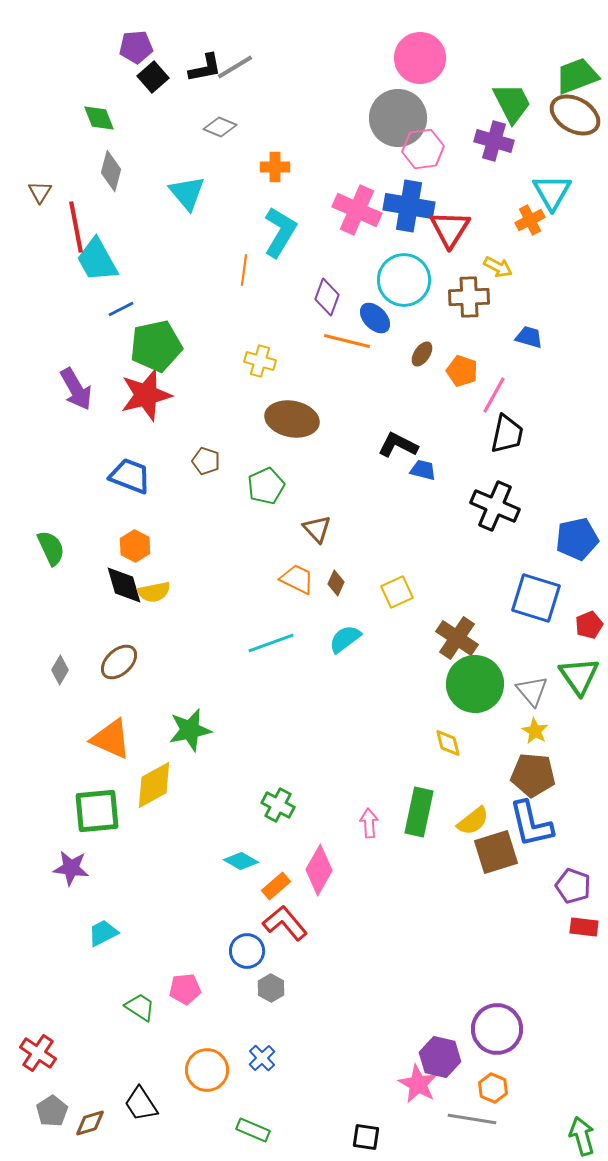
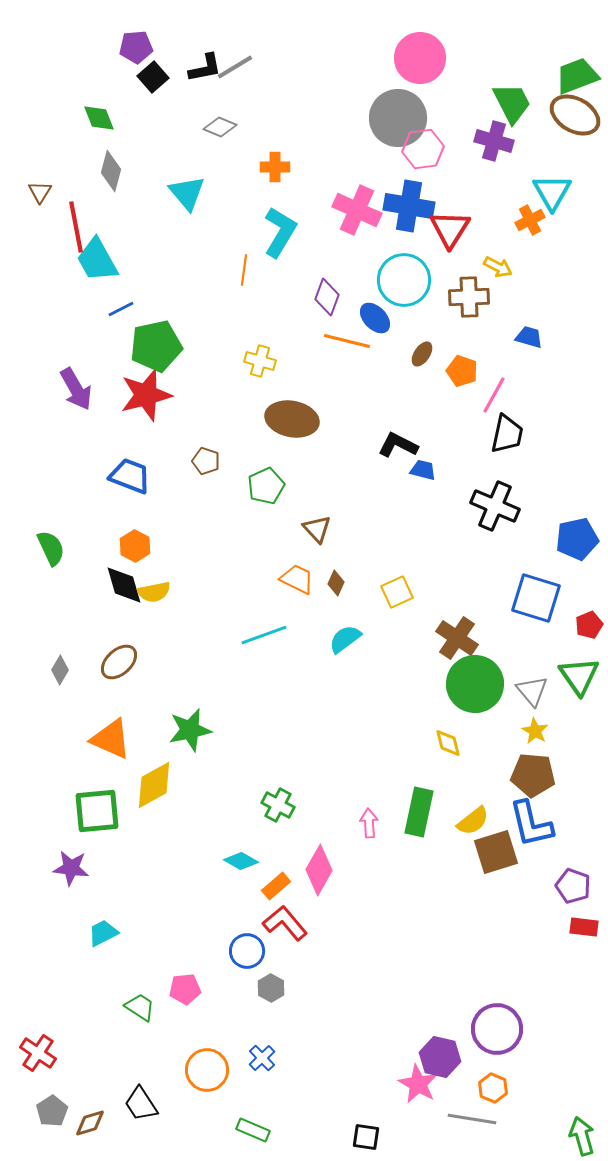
cyan line at (271, 643): moved 7 px left, 8 px up
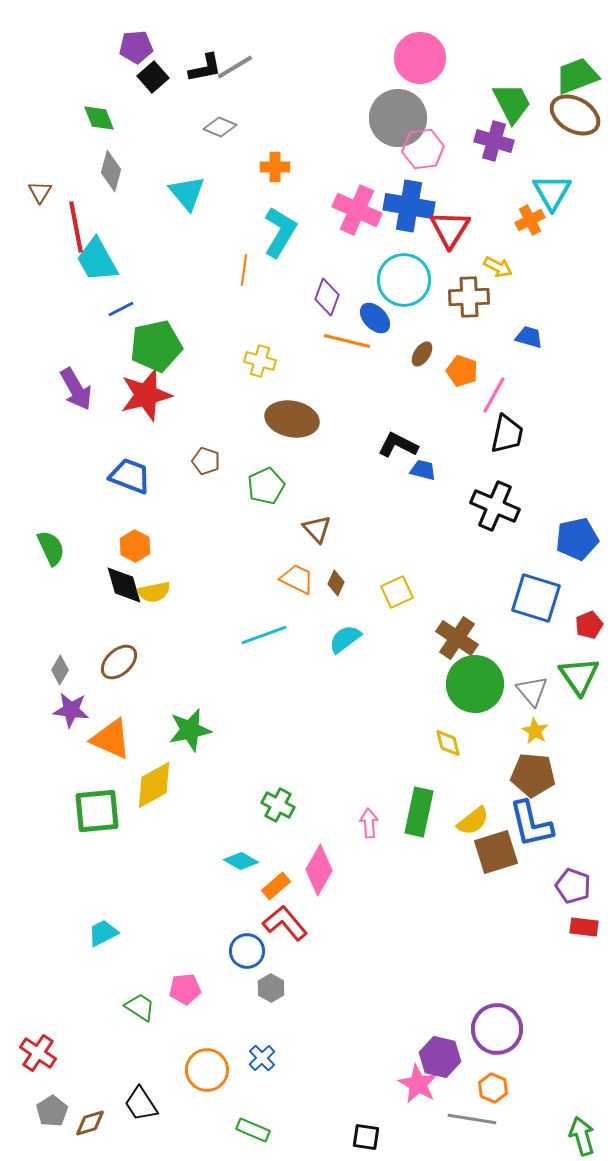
purple star at (71, 868): moved 158 px up
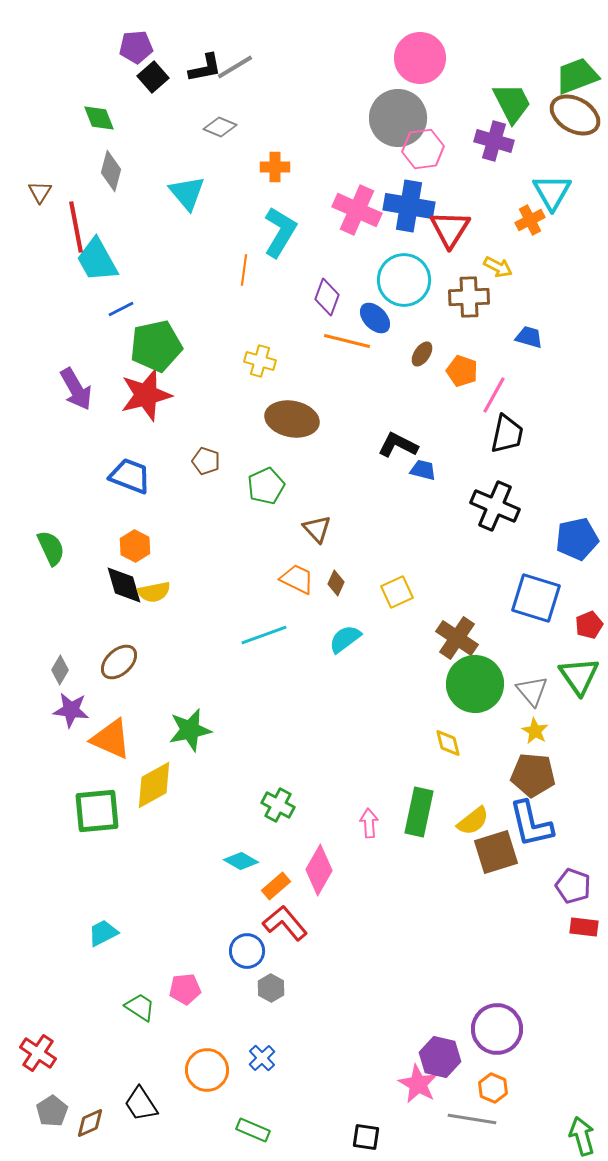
brown diamond at (90, 1123): rotated 8 degrees counterclockwise
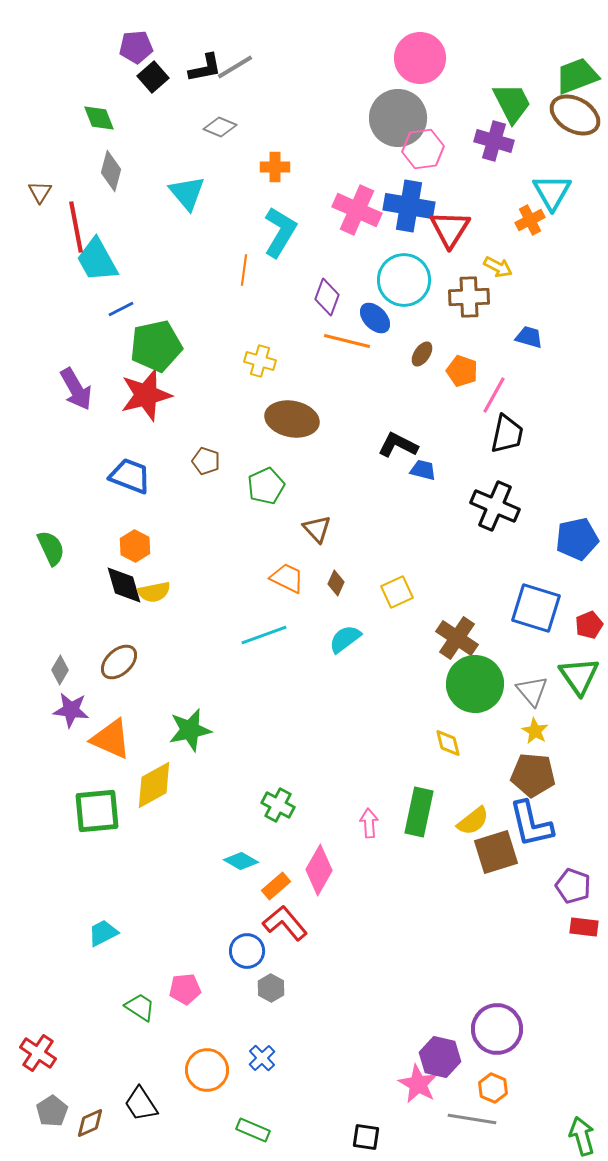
orange trapezoid at (297, 579): moved 10 px left, 1 px up
blue square at (536, 598): moved 10 px down
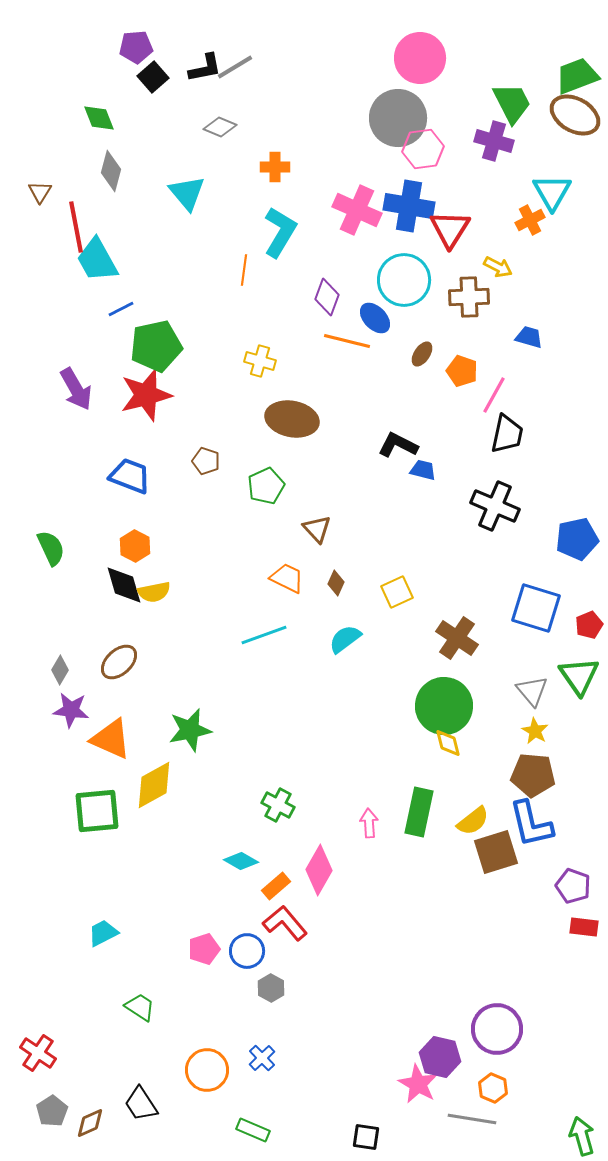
green circle at (475, 684): moved 31 px left, 22 px down
pink pentagon at (185, 989): moved 19 px right, 40 px up; rotated 12 degrees counterclockwise
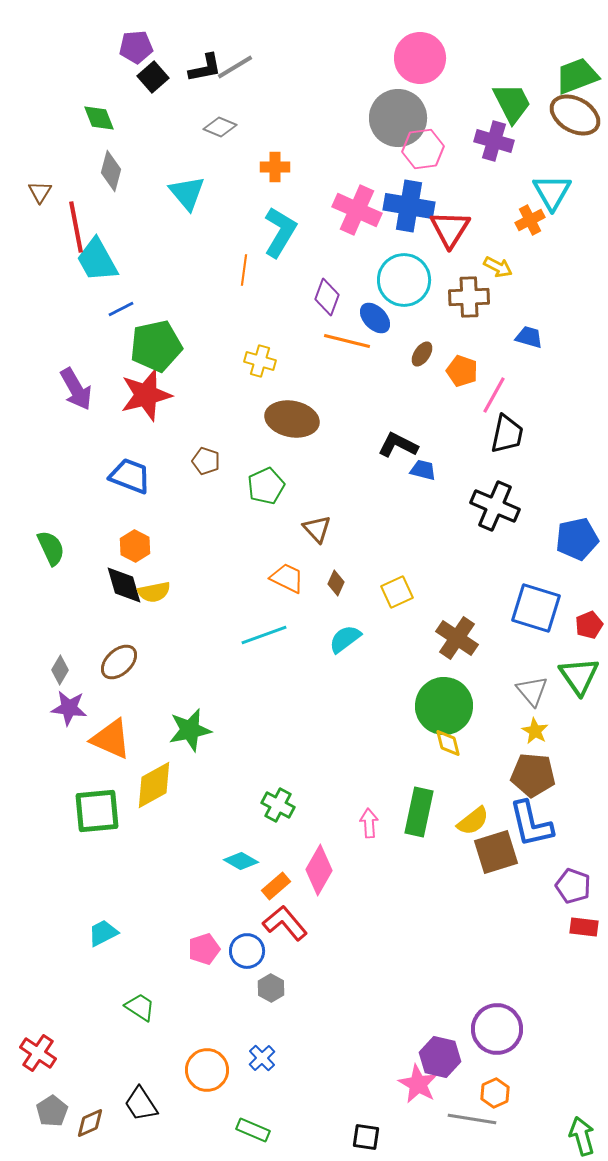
purple star at (71, 710): moved 2 px left, 2 px up
orange hexagon at (493, 1088): moved 2 px right, 5 px down; rotated 12 degrees clockwise
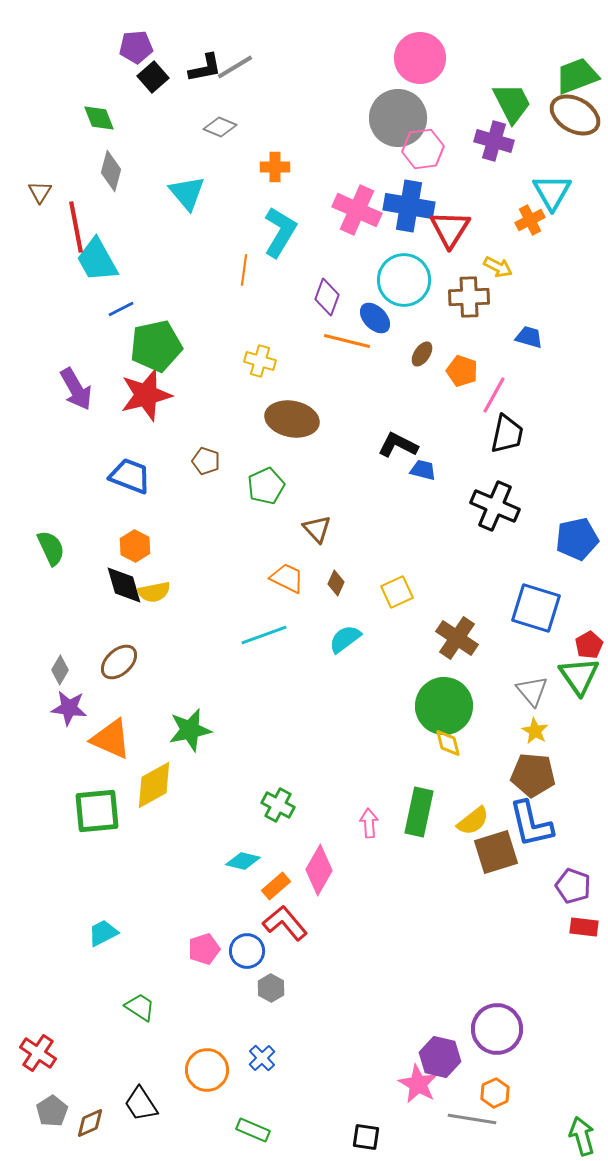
red pentagon at (589, 625): moved 20 px down; rotated 8 degrees counterclockwise
cyan diamond at (241, 861): moved 2 px right; rotated 16 degrees counterclockwise
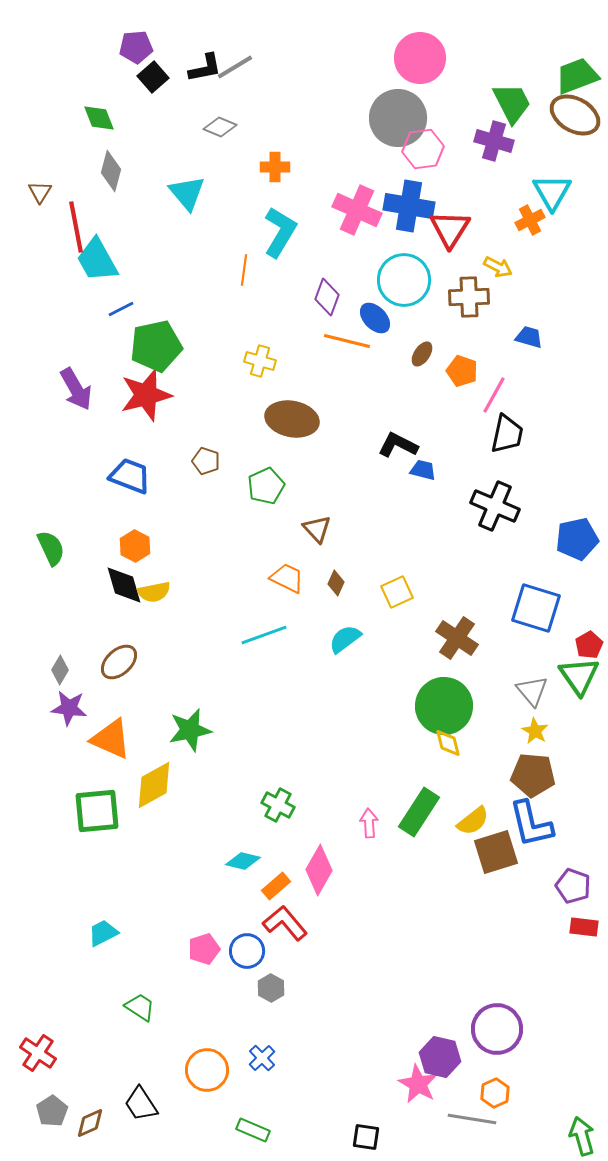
green rectangle at (419, 812): rotated 21 degrees clockwise
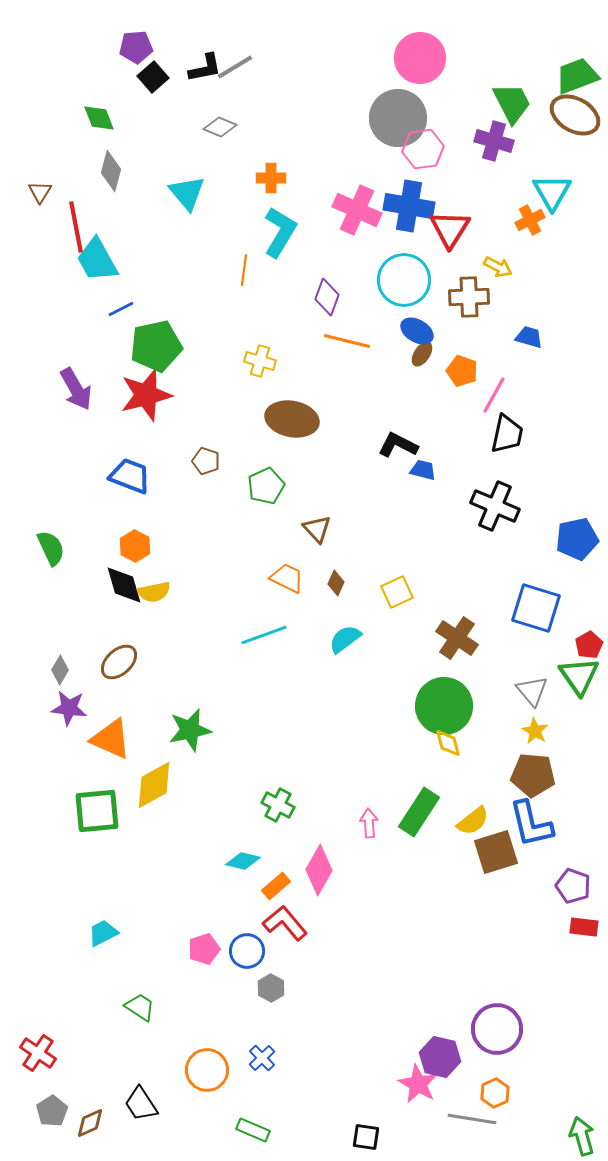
orange cross at (275, 167): moved 4 px left, 11 px down
blue ellipse at (375, 318): moved 42 px right, 13 px down; rotated 16 degrees counterclockwise
